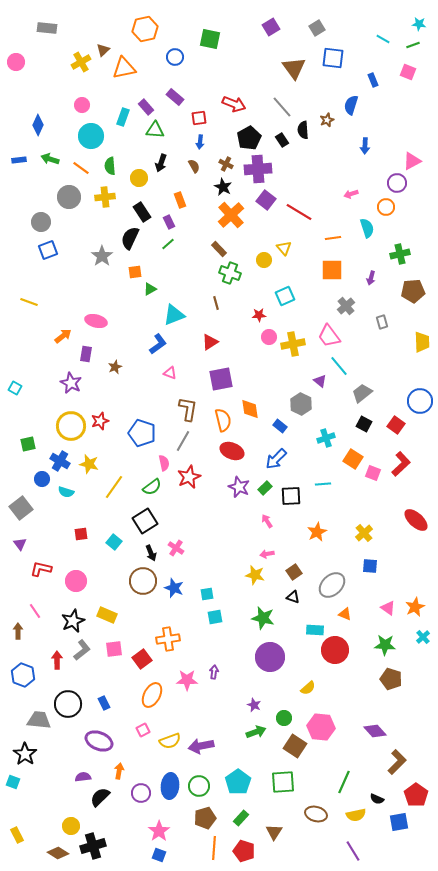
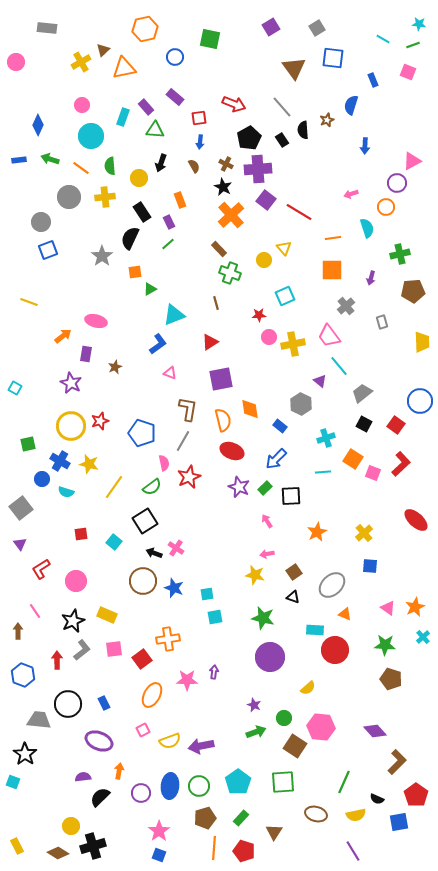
cyan line at (323, 484): moved 12 px up
black arrow at (151, 553): moved 3 px right; rotated 133 degrees clockwise
red L-shape at (41, 569): rotated 45 degrees counterclockwise
yellow rectangle at (17, 835): moved 11 px down
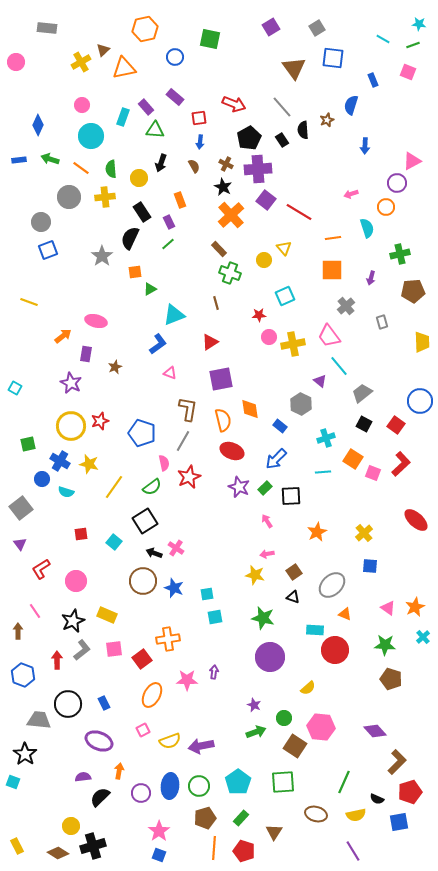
green semicircle at (110, 166): moved 1 px right, 3 px down
red pentagon at (416, 795): moved 6 px left, 3 px up; rotated 20 degrees clockwise
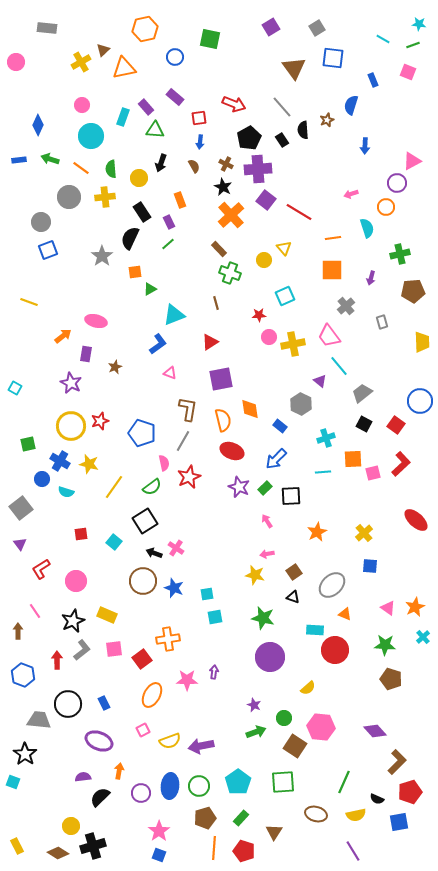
orange square at (353, 459): rotated 36 degrees counterclockwise
pink square at (373, 473): rotated 35 degrees counterclockwise
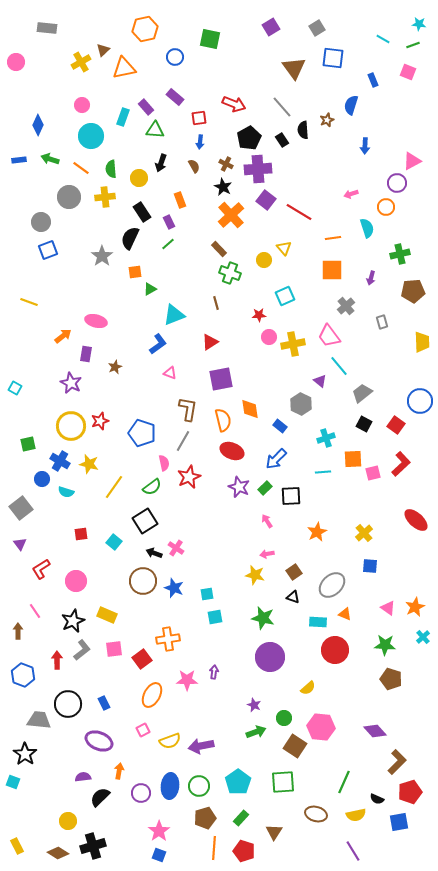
cyan rectangle at (315, 630): moved 3 px right, 8 px up
yellow circle at (71, 826): moved 3 px left, 5 px up
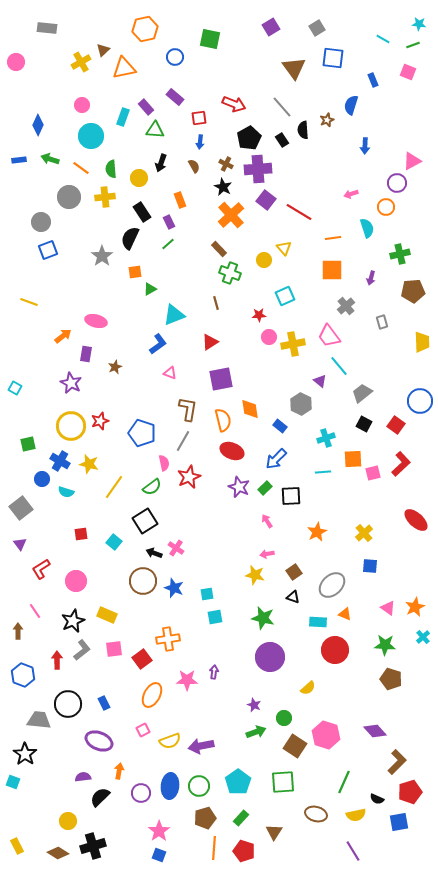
pink hexagon at (321, 727): moved 5 px right, 8 px down; rotated 12 degrees clockwise
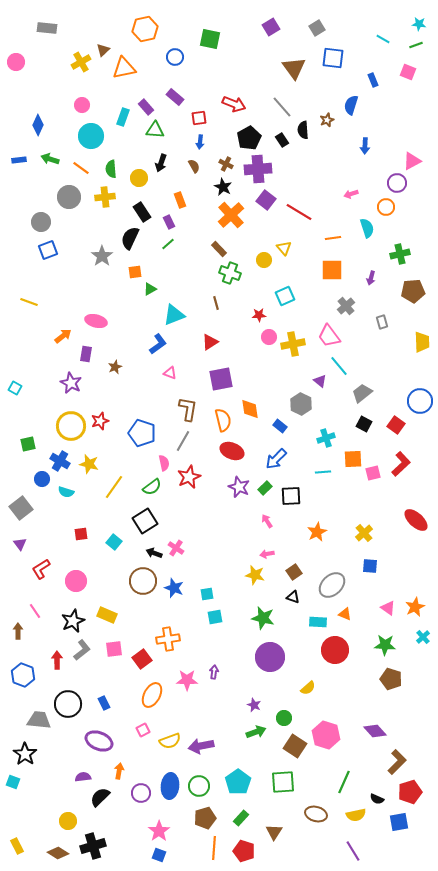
green line at (413, 45): moved 3 px right
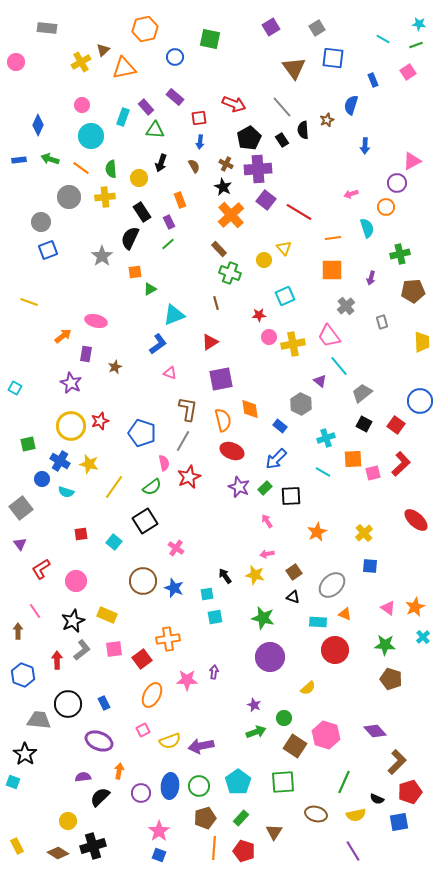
pink square at (408, 72): rotated 35 degrees clockwise
cyan line at (323, 472): rotated 35 degrees clockwise
black arrow at (154, 553): moved 71 px right, 23 px down; rotated 35 degrees clockwise
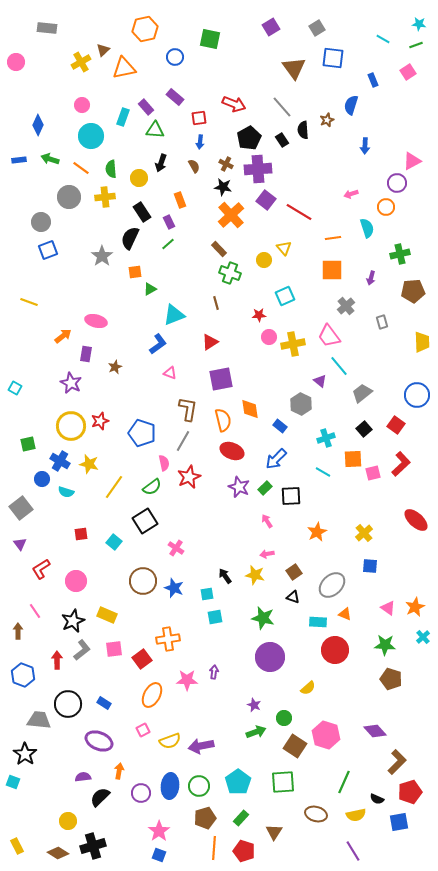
black star at (223, 187): rotated 18 degrees counterclockwise
blue circle at (420, 401): moved 3 px left, 6 px up
black square at (364, 424): moved 5 px down; rotated 21 degrees clockwise
blue rectangle at (104, 703): rotated 32 degrees counterclockwise
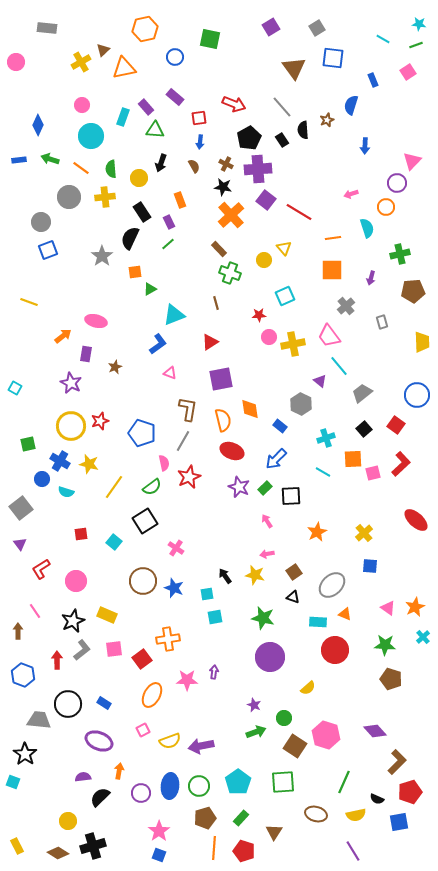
pink triangle at (412, 161): rotated 18 degrees counterclockwise
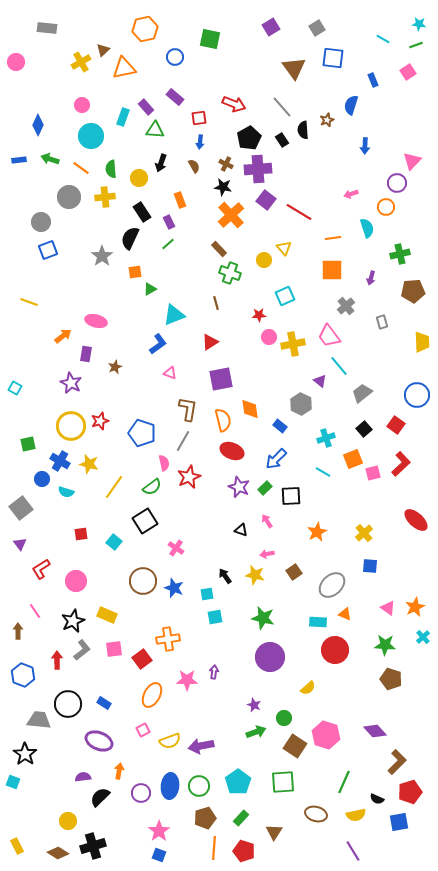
orange square at (353, 459): rotated 18 degrees counterclockwise
black triangle at (293, 597): moved 52 px left, 67 px up
